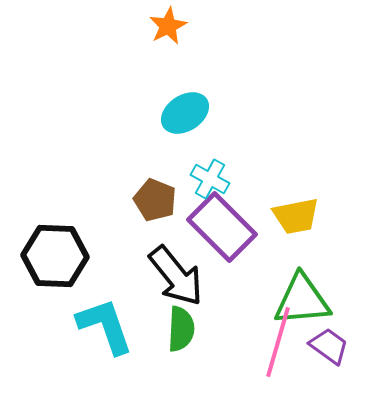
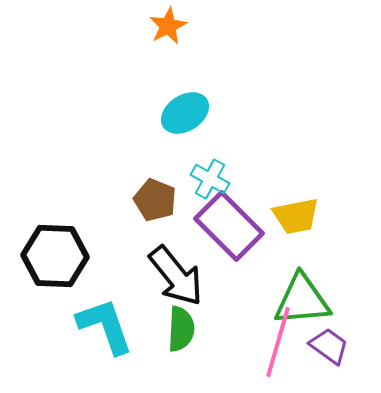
purple rectangle: moved 7 px right, 1 px up
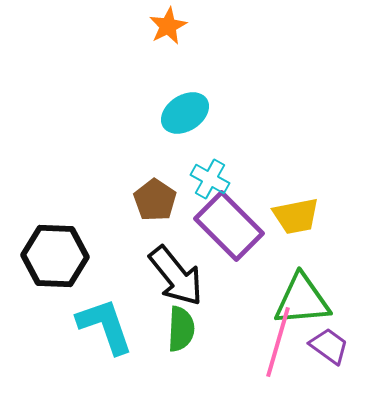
brown pentagon: rotated 12 degrees clockwise
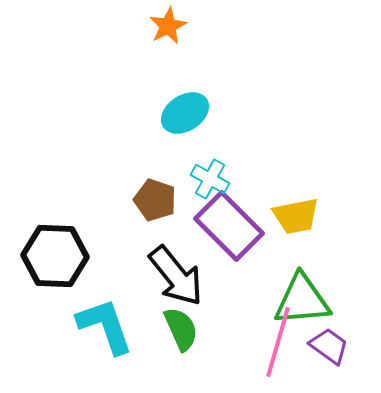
brown pentagon: rotated 15 degrees counterclockwise
green semicircle: rotated 27 degrees counterclockwise
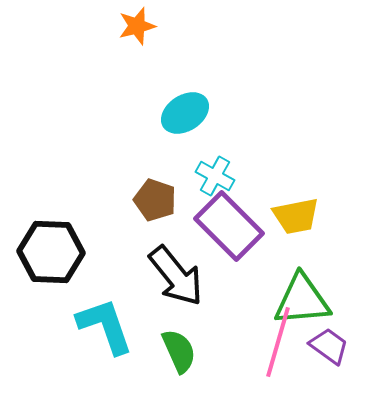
orange star: moved 31 px left; rotated 12 degrees clockwise
cyan cross: moved 5 px right, 3 px up
black hexagon: moved 4 px left, 4 px up
green semicircle: moved 2 px left, 22 px down
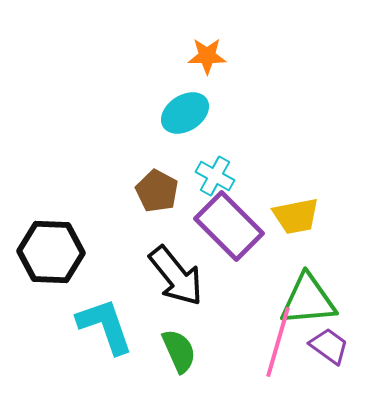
orange star: moved 70 px right, 30 px down; rotated 15 degrees clockwise
brown pentagon: moved 2 px right, 9 px up; rotated 9 degrees clockwise
green triangle: moved 6 px right
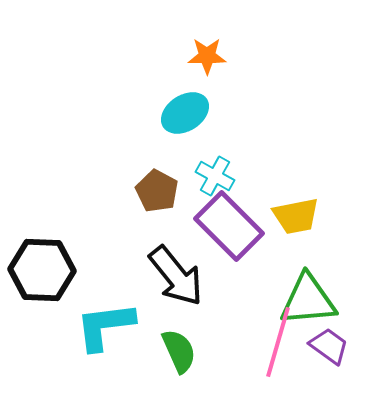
black hexagon: moved 9 px left, 18 px down
cyan L-shape: rotated 78 degrees counterclockwise
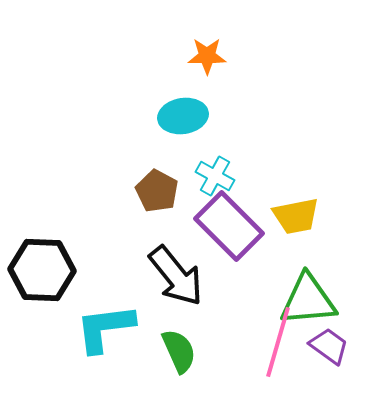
cyan ellipse: moved 2 px left, 3 px down; rotated 24 degrees clockwise
cyan L-shape: moved 2 px down
